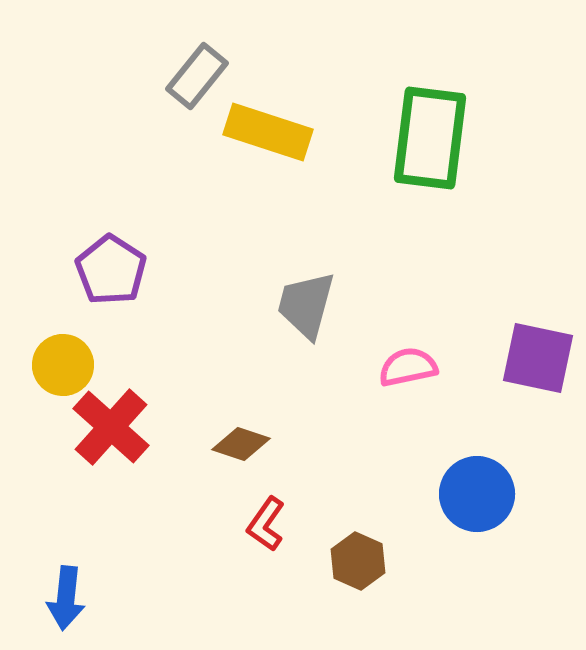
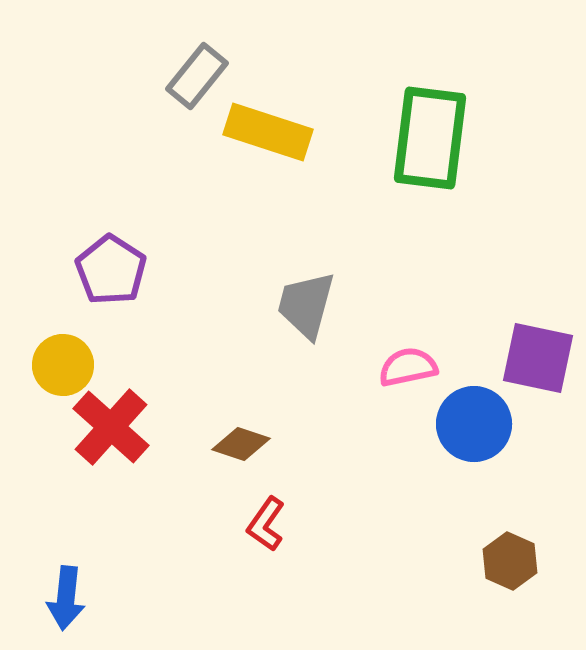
blue circle: moved 3 px left, 70 px up
brown hexagon: moved 152 px right
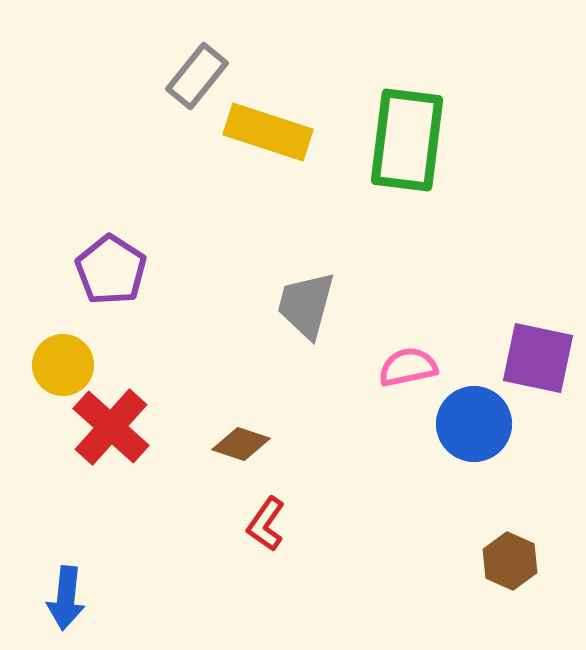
green rectangle: moved 23 px left, 2 px down
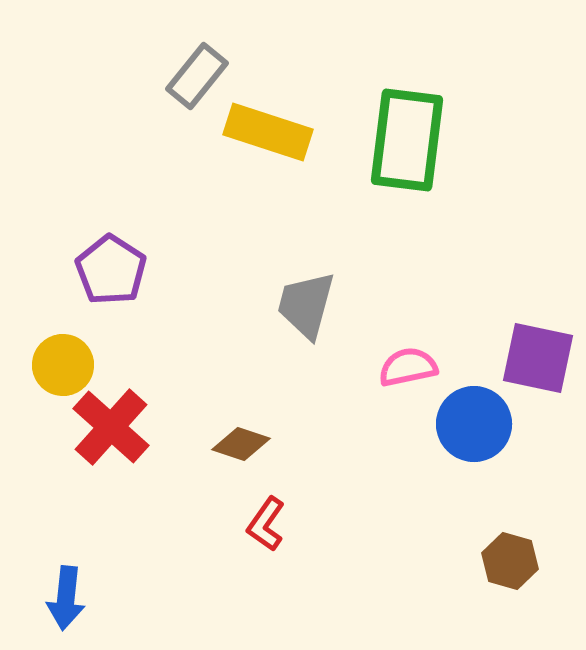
brown hexagon: rotated 8 degrees counterclockwise
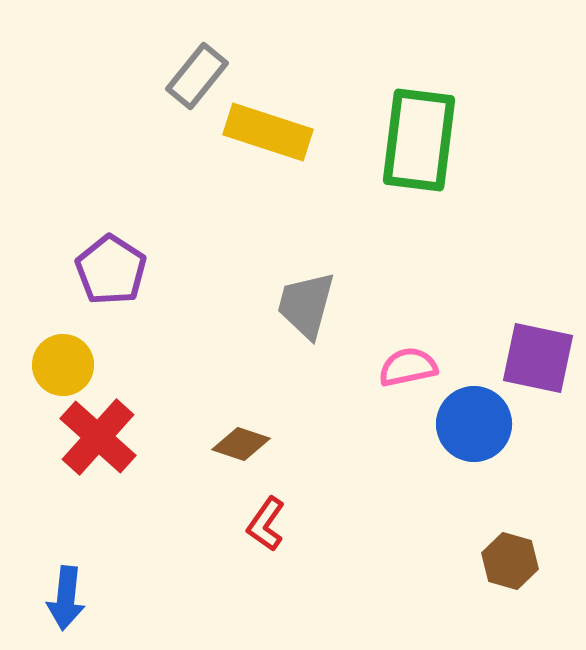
green rectangle: moved 12 px right
red cross: moved 13 px left, 10 px down
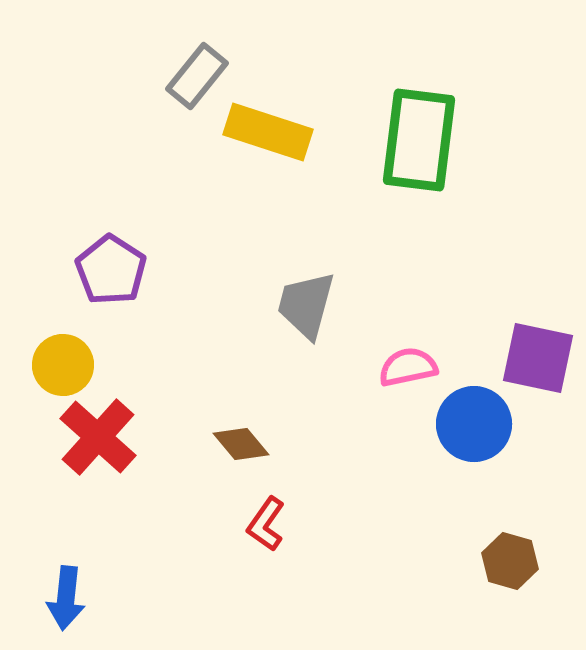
brown diamond: rotated 32 degrees clockwise
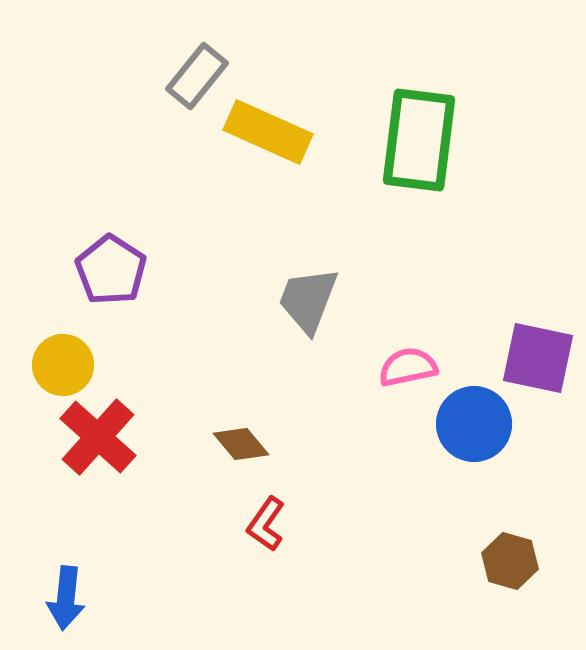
yellow rectangle: rotated 6 degrees clockwise
gray trapezoid: moved 2 px right, 5 px up; rotated 6 degrees clockwise
